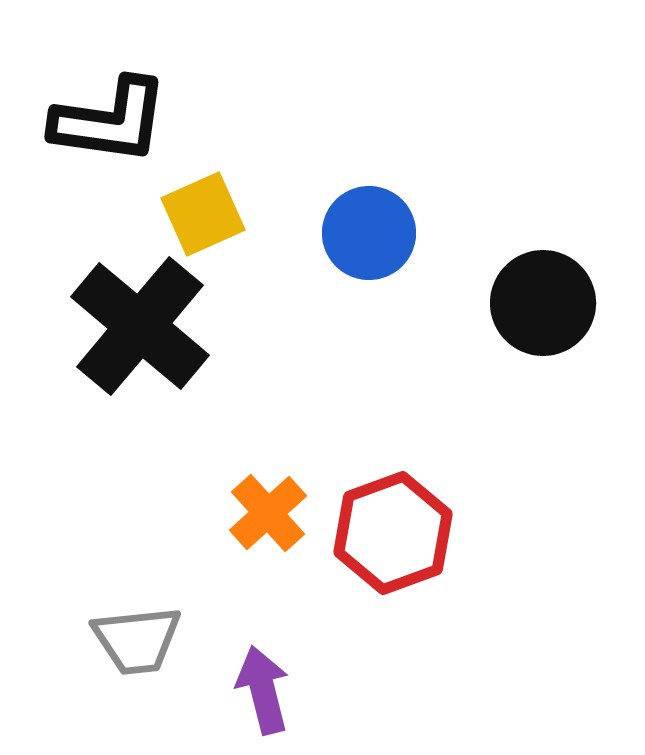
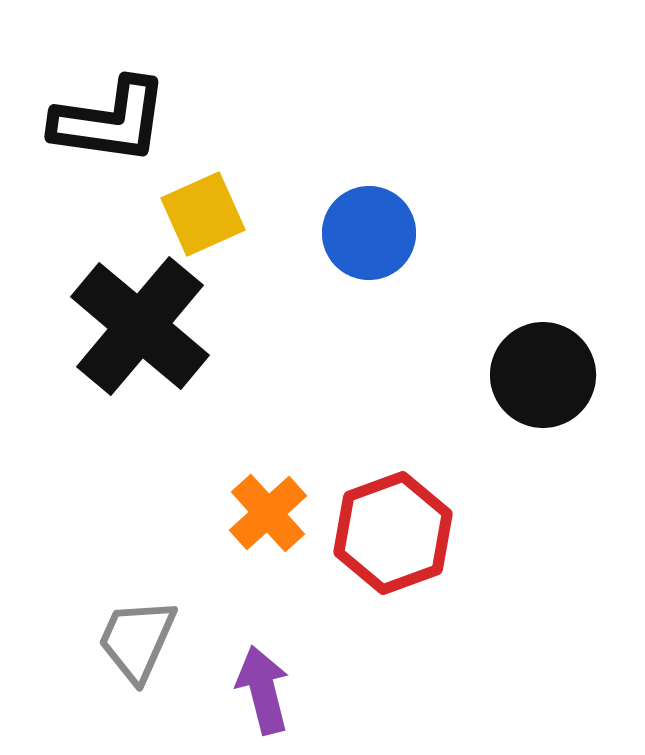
black circle: moved 72 px down
gray trapezoid: rotated 120 degrees clockwise
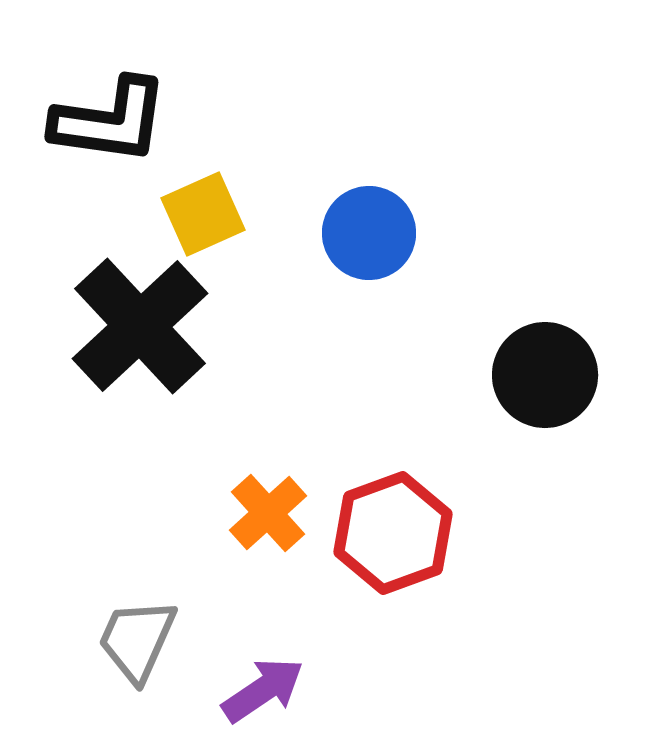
black cross: rotated 7 degrees clockwise
black circle: moved 2 px right
purple arrow: rotated 70 degrees clockwise
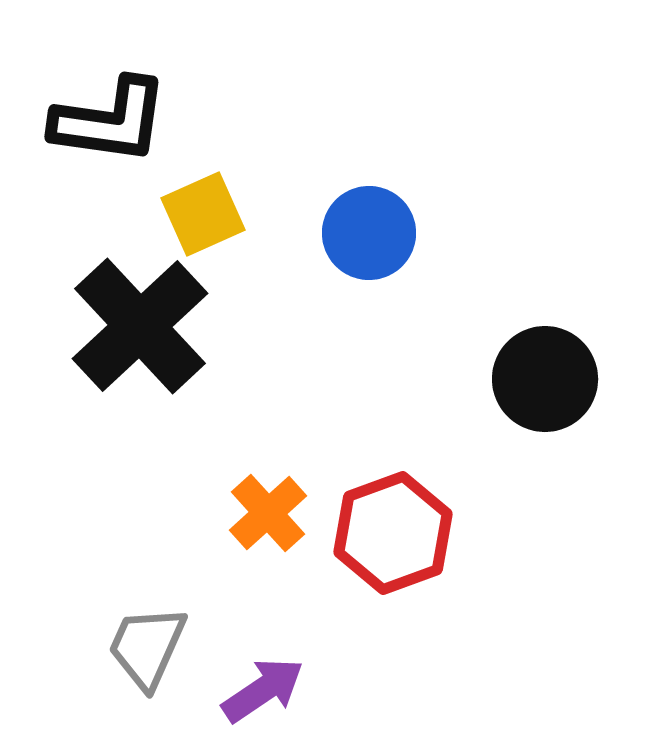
black circle: moved 4 px down
gray trapezoid: moved 10 px right, 7 px down
